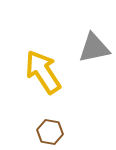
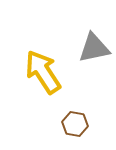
brown hexagon: moved 25 px right, 8 px up
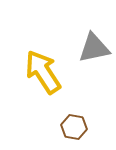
brown hexagon: moved 1 px left, 3 px down
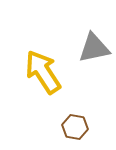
brown hexagon: moved 1 px right
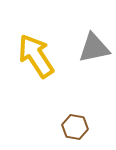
yellow arrow: moved 7 px left, 16 px up
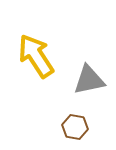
gray triangle: moved 5 px left, 32 px down
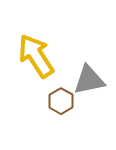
brown hexagon: moved 14 px left, 26 px up; rotated 20 degrees clockwise
